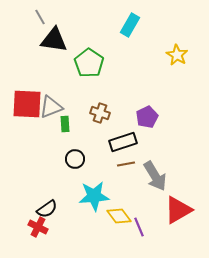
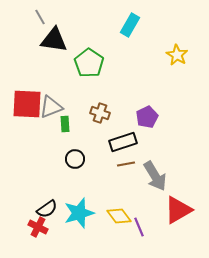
cyan star: moved 15 px left, 17 px down; rotated 12 degrees counterclockwise
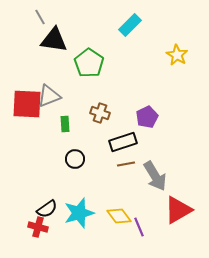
cyan rectangle: rotated 15 degrees clockwise
gray triangle: moved 2 px left, 11 px up
red cross: rotated 12 degrees counterclockwise
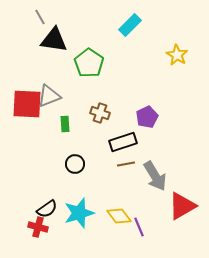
black circle: moved 5 px down
red triangle: moved 4 px right, 4 px up
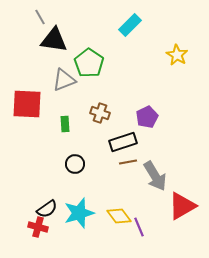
gray triangle: moved 15 px right, 16 px up
brown line: moved 2 px right, 2 px up
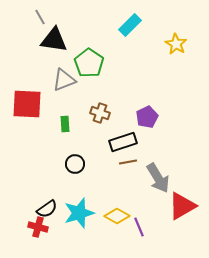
yellow star: moved 1 px left, 11 px up
gray arrow: moved 3 px right, 2 px down
yellow diamond: moved 2 px left; rotated 25 degrees counterclockwise
